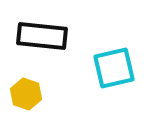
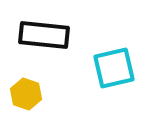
black rectangle: moved 2 px right, 1 px up
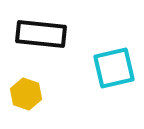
black rectangle: moved 3 px left, 1 px up
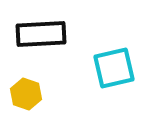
black rectangle: rotated 9 degrees counterclockwise
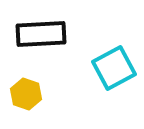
cyan square: rotated 15 degrees counterclockwise
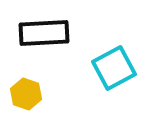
black rectangle: moved 3 px right, 1 px up
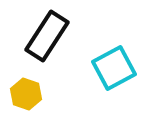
black rectangle: moved 3 px right, 3 px down; rotated 54 degrees counterclockwise
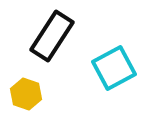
black rectangle: moved 5 px right
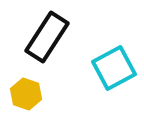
black rectangle: moved 5 px left, 1 px down
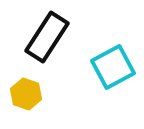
cyan square: moved 1 px left, 1 px up
